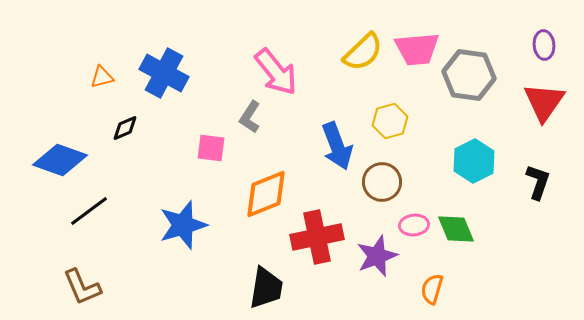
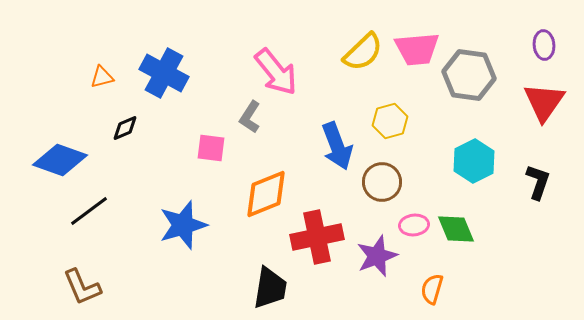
black trapezoid: moved 4 px right
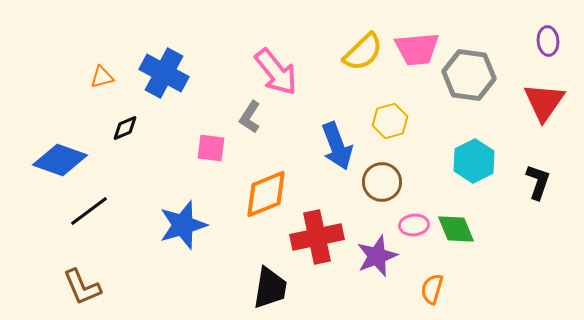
purple ellipse: moved 4 px right, 4 px up
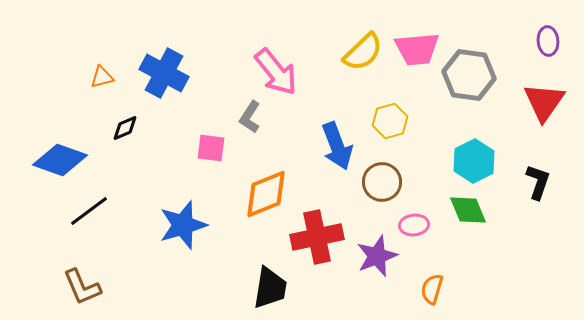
green diamond: moved 12 px right, 19 px up
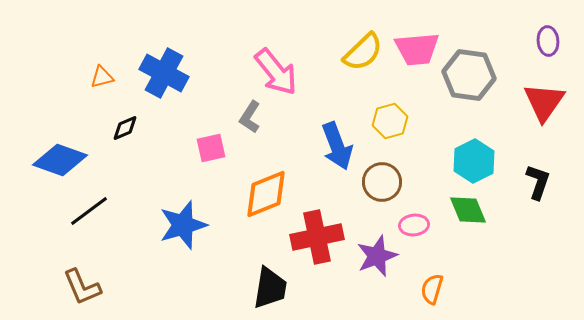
pink square: rotated 20 degrees counterclockwise
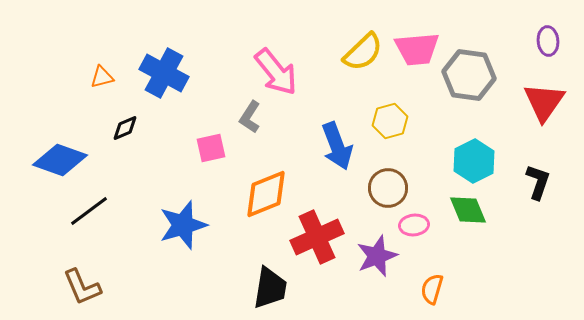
brown circle: moved 6 px right, 6 px down
red cross: rotated 12 degrees counterclockwise
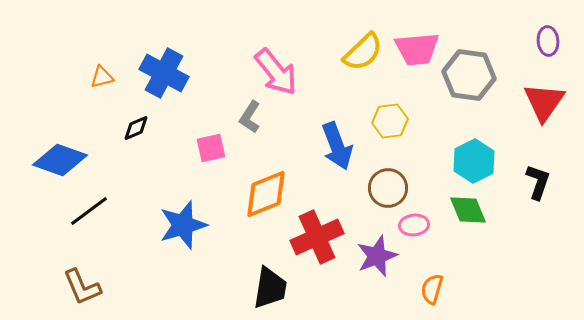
yellow hexagon: rotated 8 degrees clockwise
black diamond: moved 11 px right
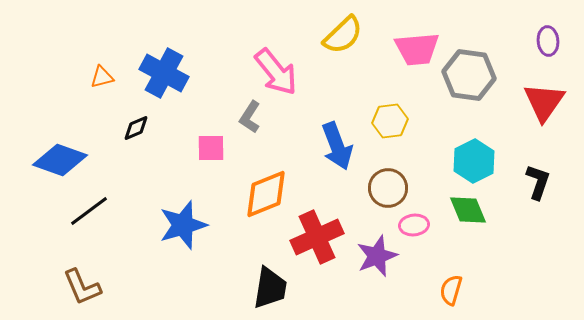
yellow semicircle: moved 20 px left, 17 px up
pink square: rotated 12 degrees clockwise
orange semicircle: moved 19 px right, 1 px down
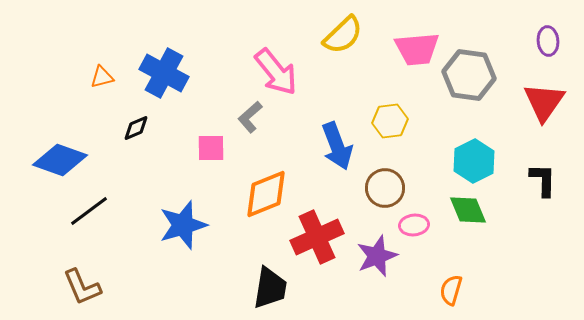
gray L-shape: rotated 16 degrees clockwise
black L-shape: moved 5 px right, 2 px up; rotated 18 degrees counterclockwise
brown circle: moved 3 px left
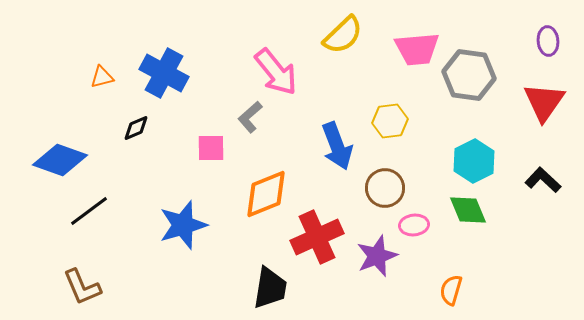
black L-shape: rotated 48 degrees counterclockwise
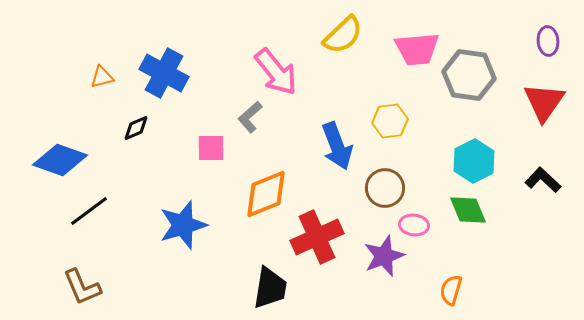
pink ellipse: rotated 12 degrees clockwise
purple star: moved 7 px right
